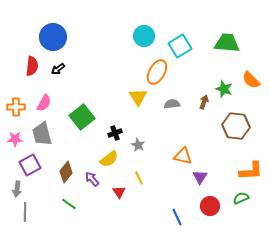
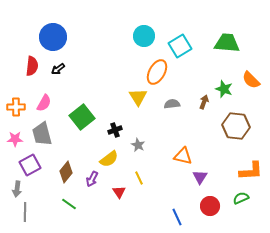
black cross: moved 3 px up
purple arrow: rotated 112 degrees counterclockwise
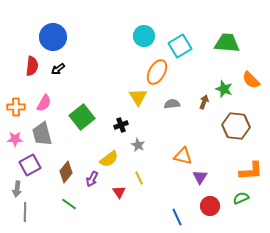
black cross: moved 6 px right, 5 px up
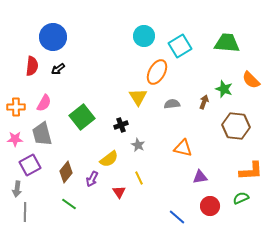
orange triangle: moved 8 px up
purple triangle: rotated 49 degrees clockwise
blue line: rotated 24 degrees counterclockwise
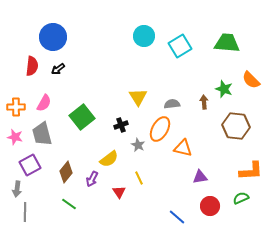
orange ellipse: moved 3 px right, 57 px down
brown arrow: rotated 24 degrees counterclockwise
pink star: moved 2 px up; rotated 14 degrees clockwise
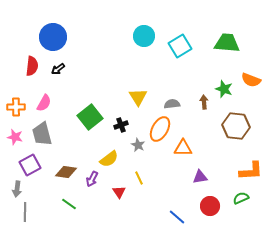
orange semicircle: rotated 24 degrees counterclockwise
green square: moved 8 px right
orange triangle: rotated 12 degrees counterclockwise
brown diamond: rotated 60 degrees clockwise
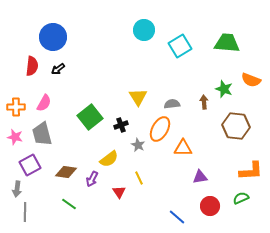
cyan circle: moved 6 px up
